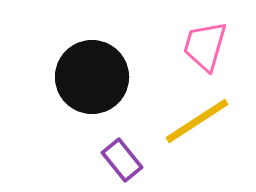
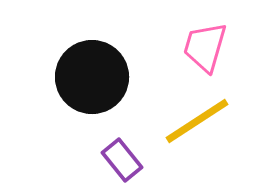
pink trapezoid: moved 1 px down
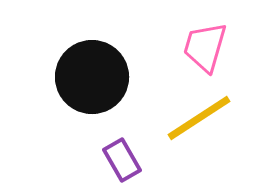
yellow line: moved 2 px right, 3 px up
purple rectangle: rotated 9 degrees clockwise
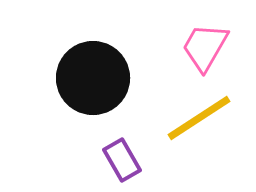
pink trapezoid: rotated 14 degrees clockwise
black circle: moved 1 px right, 1 px down
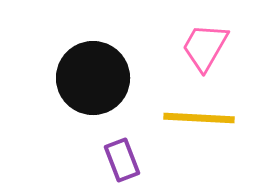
yellow line: rotated 36 degrees clockwise
purple rectangle: rotated 9 degrees clockwise
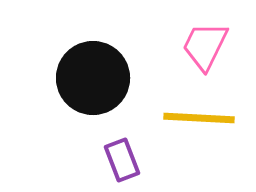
pink trapezoid: moved 1 px up; rotated 4 degrees counterclockwise
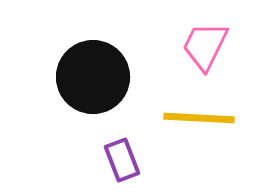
black circle: moved 1 px up
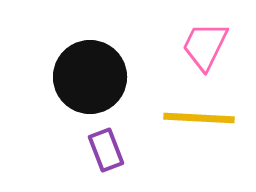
black circle: moved 3 px left
purple rectangle: moved 16 px left, 10 px up
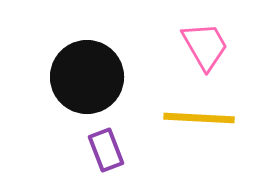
pink trapezoid: rotated 124 degrees clockwise
black circle: moved 3 px left
